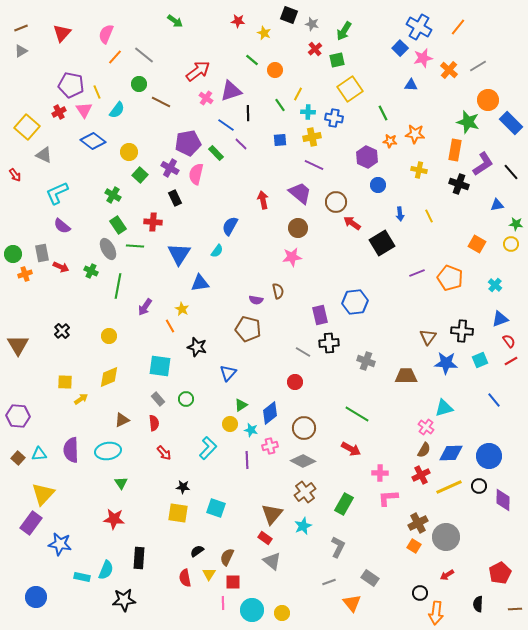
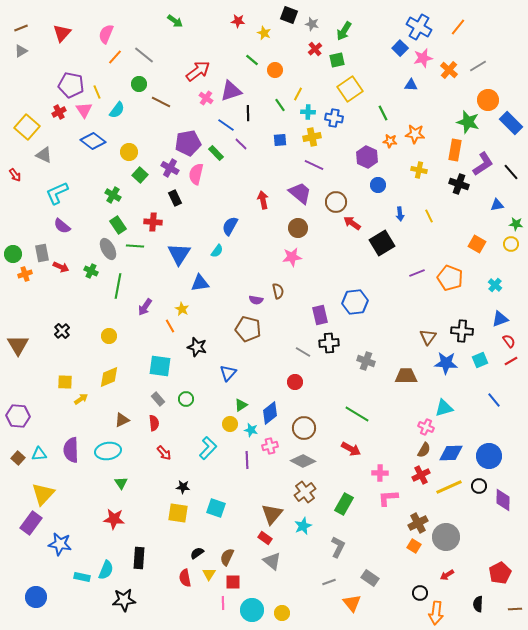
pink cross at (426, 427): rotated 14 degrees counterclockwise
black semicircle at (197, 551): moved 2 px down
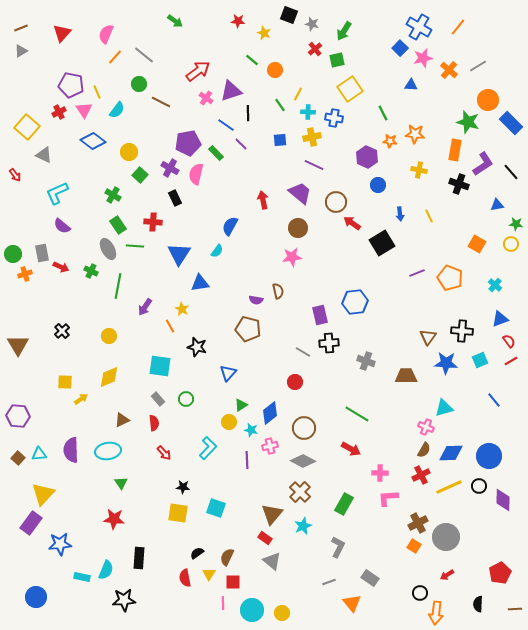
yellow circle at (230, 424): moved 1 px left, 2 px up
brown cross at (305, 492): moved 5 px left; rotated 10 degrees counterclockwise
blue star at (60, 544): rotated 15 degrees counterclockwise
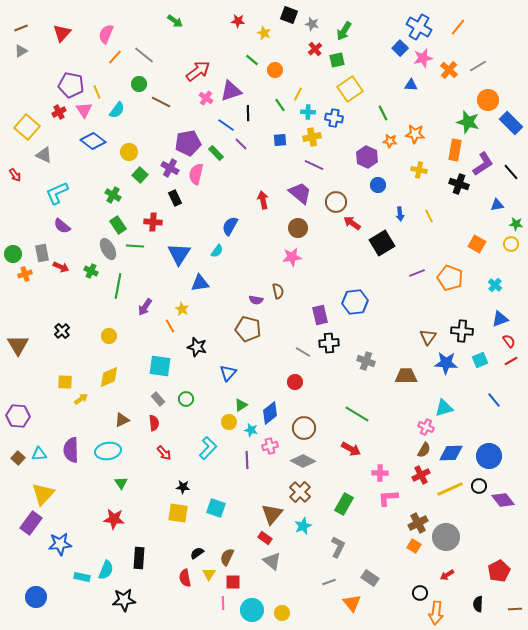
yellow line at (449, 487): moved 1 px right, 2 px down
purple diamond at (503, 500): rotated 40 degrees counterclockwise
red pentagon at (500, 573): moved 1 px left, 2 px up
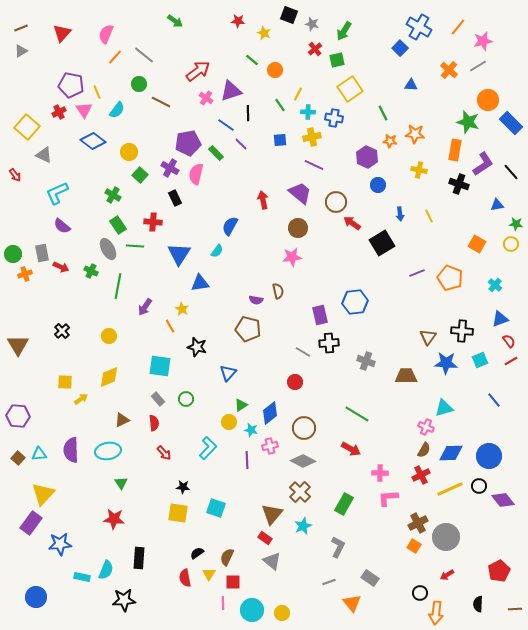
pink star at (423, 58): moved 60 px right, 17 px up
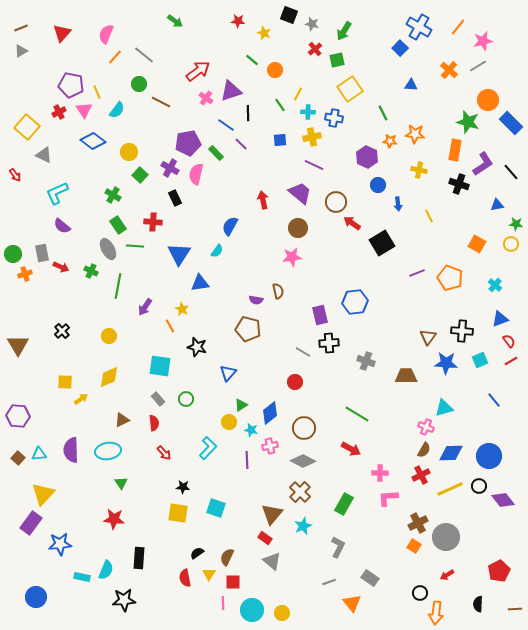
blue arrow at (400, 214): moved 2 px left, 10 px up
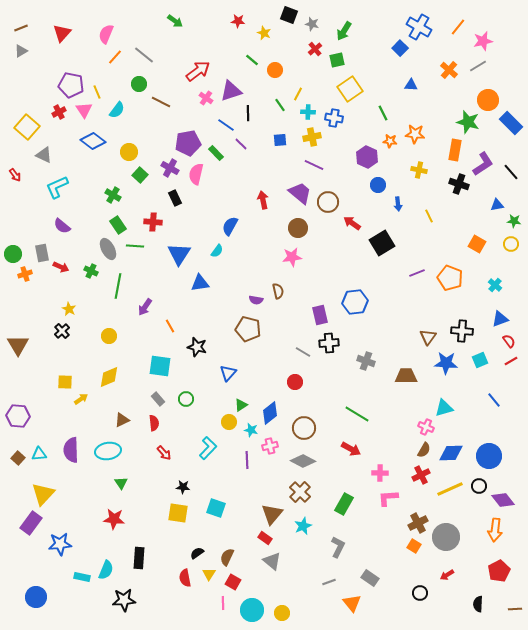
cyan L-shape at (57, 193): moved 6 px up
brown circle at (336, 202): moved 8 px left
green star at (516, 224): moved 2 px left, 3 px up
yellow star at (182, 309): moved 113 px left
red square at (233, 582): rotated 28 degrees clockwise
orange arrow at (436, 613): moved 59 px right, 83 px up
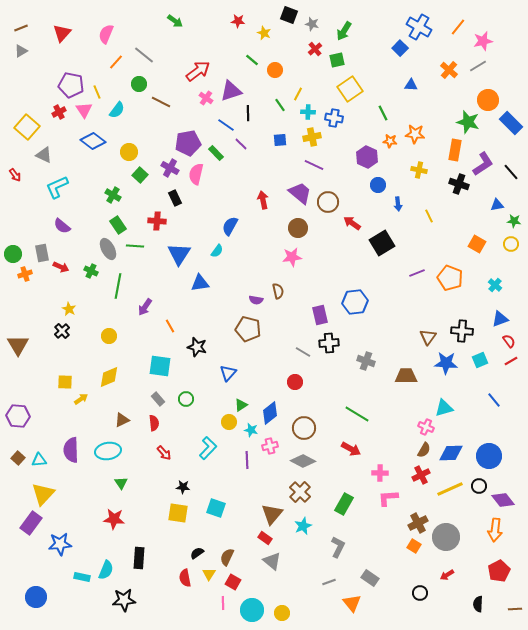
orange line at (115, 57): moved 1 px right, 5 px down
red cross at (153, 222): moved 4 px right, 1 px up
cyan triangle at (39, 454): moved 6 px down
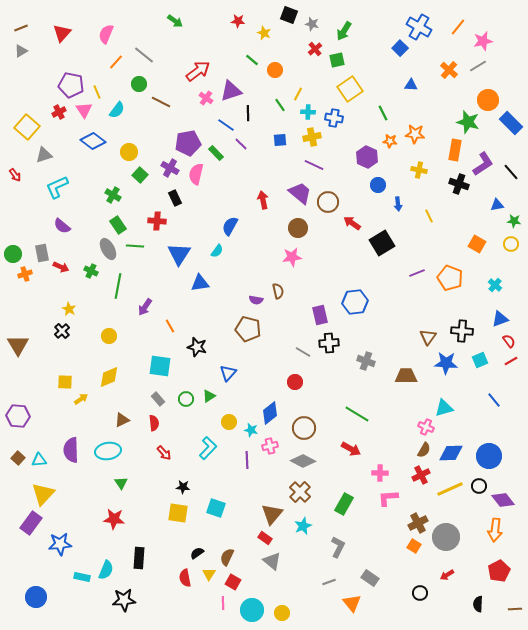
gray triangle at (44, 155): rotated 42 degrees counterclockwise
green triangle at (241, 405): moved 32 px left, 9 px up
